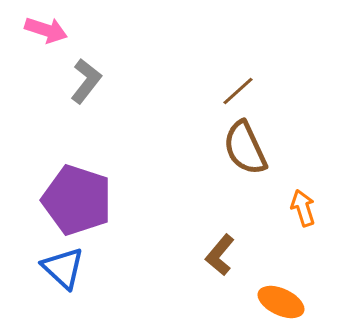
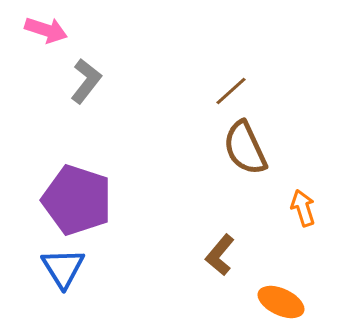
brown line: moved 7 px left
blue triangle: rotated 15 degrees clockwise
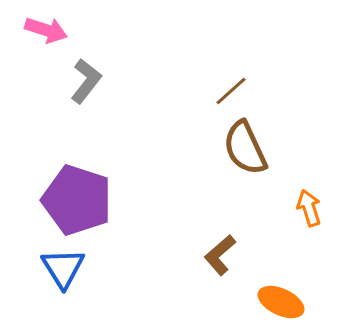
orange arrow: moved 6 px right
brown L-shape: rotated 9 degrees clockwise
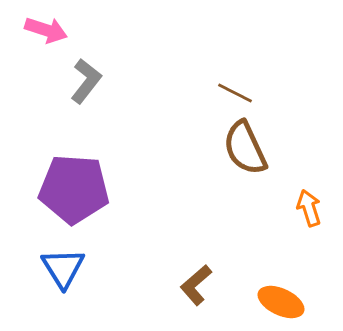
brown line: moved 4 px right, 2 px down; rotated 69 degrees clockwise
purple pentagon: moved 3 px left, 11 px up; rotated 14 degrees counterclockwise
brown L-shape: moved 24 px left, 30 px down
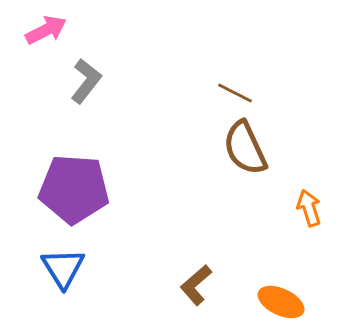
pink arrow: rotated 45 degrees counterclockwise
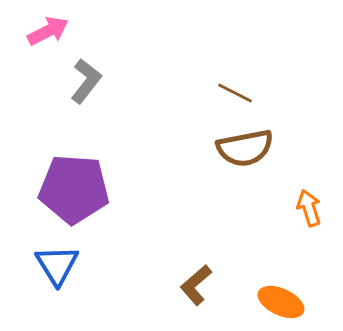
pink arrow: moved 2 px right, 1 px down
brown semicircle: rotated 76 degrees counterclockwise
blue triangle: moved 6 px left, 3 px up
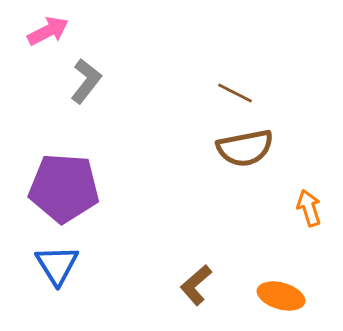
purple pentagon: moved 10 px left, 1 px up
orange ellipse: moved 6 px up; rotated 9 degrees counterclockwise
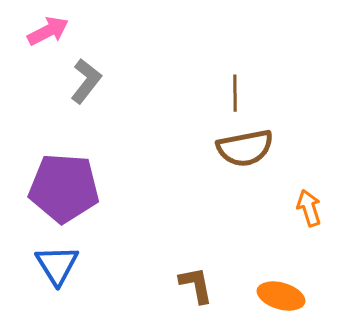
brown line: rotated 63 degrees clockwise
brown L-shape: rotated 120 degrees clockwise
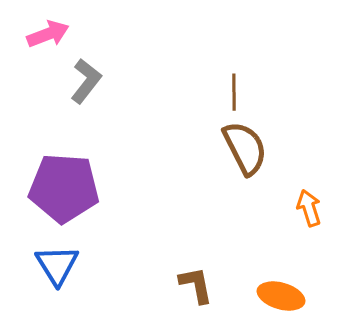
pink arrow: moved 3 px down; rotated 6 degrees clockwise
brown line: moved 1 px left, 1 px up
brown semicircle: rotated 106 degrees counterclockwise
